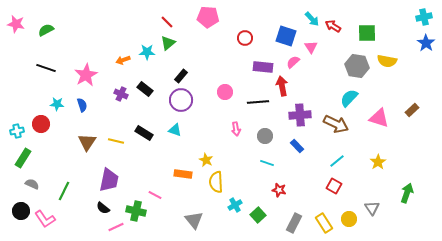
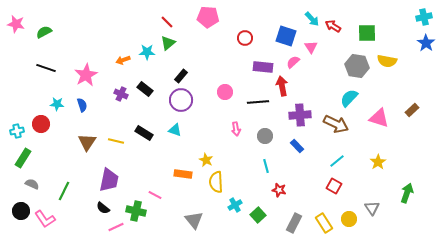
green semicircle at (46, 30): moved 2 px left, 2 px down
cyan line at (267, 163): moved 1 px left, 3 px down; rotated 56 degrees clockwise
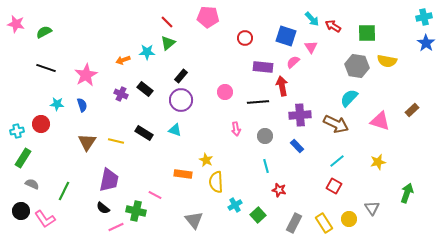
pink triangle at (379, 118): moved 1 px right, 3 px down
yellow star at (378, 162): rotated 21 degrees clockwise
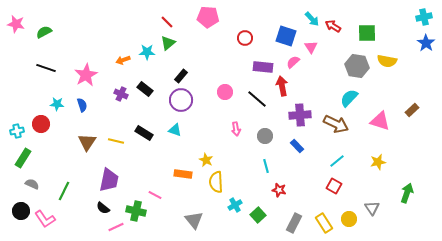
black line at (258, 102): moved 1 px left, 3 px up; rotated 45 degrees clockwise
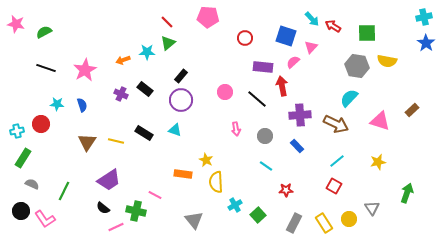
pink triangle at (311, 47): rotated 16 degrees clockwise
pink star at (86, 75): moved 1 px left, 5 px up
cyan line at (266, 166): rotated 40 degrees counterclockwise
purple trapezoid at (109, 180): rotated 45 degrees clockwise
red star at (279, 190): moved 7 px right; rotated 16 degrees counterclockwise
